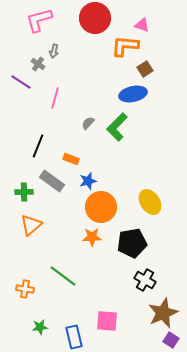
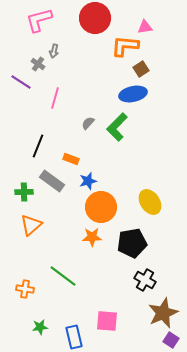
pink triangle: moved 3 px right, 2 px down; rotated 28 degrees counterclockwise
brown square: moved 4 px left
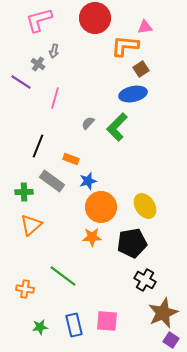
yellow ellipse: moved 5 px left, 4 px down
blue rectangle: moved 12 px up
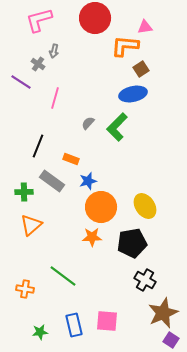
green star: moved 5 px down
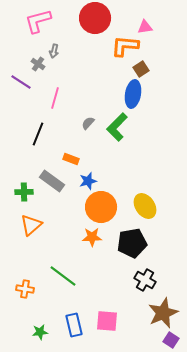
pink L-shape: moved 1 px left, 1 px down
blue ellipse: rotated 68 degrees counterclockwise
black line: moved 12 px up
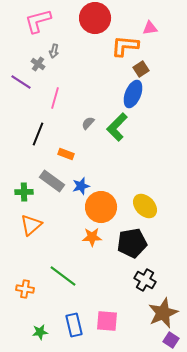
pink triangle: moved 5 px right, 1 px down
blue ellipse: rotated 12 degrees clockwise
orange rectangle: moved 5 px left, 5 px up
blue star: moved 7 px left, 5 px down
yellow ellipse: rotated 10 degrees counterclockwise
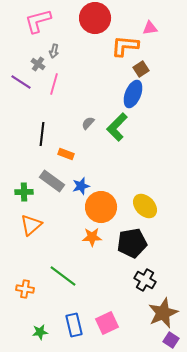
pink line: moved 1 px left, 14 px up
black line: moved 4 px right; rotated 15 degrees counterclockwise
pink square: moved 2 px down; rotated 30 degrees counterclockwise
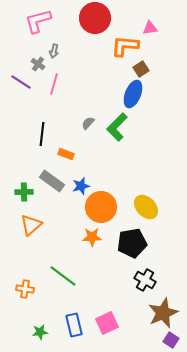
yellow ellipse: moved 1 px right, 1 px down
